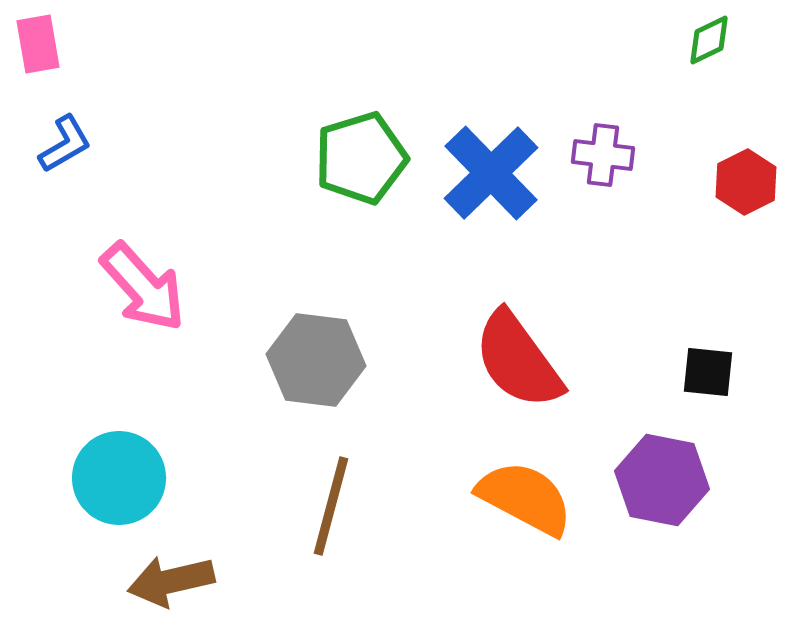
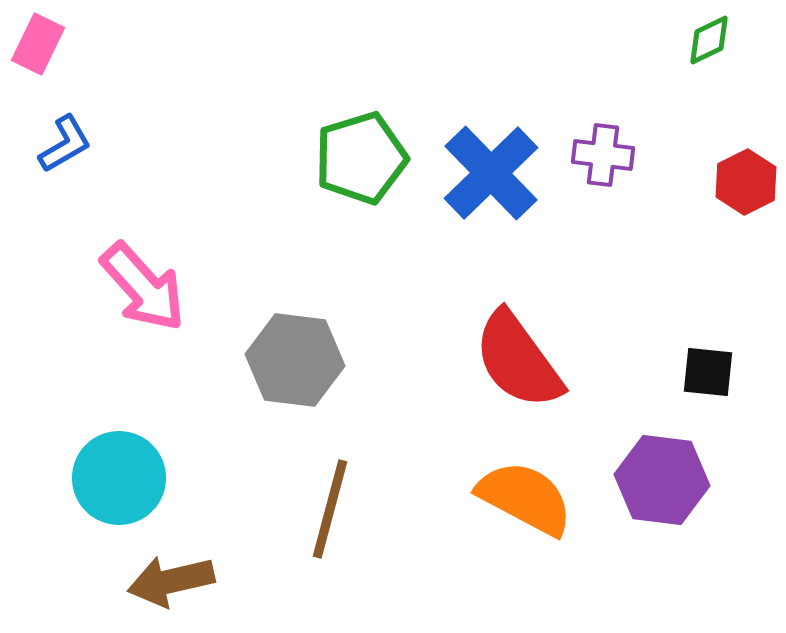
pink rectangle: rotated 36 degrees clockwise
gray hexagon: moved 21 px left
purple hexagon: rotated 4 degrees counterclockwise
brown line: moved 1 px left, 3 px down
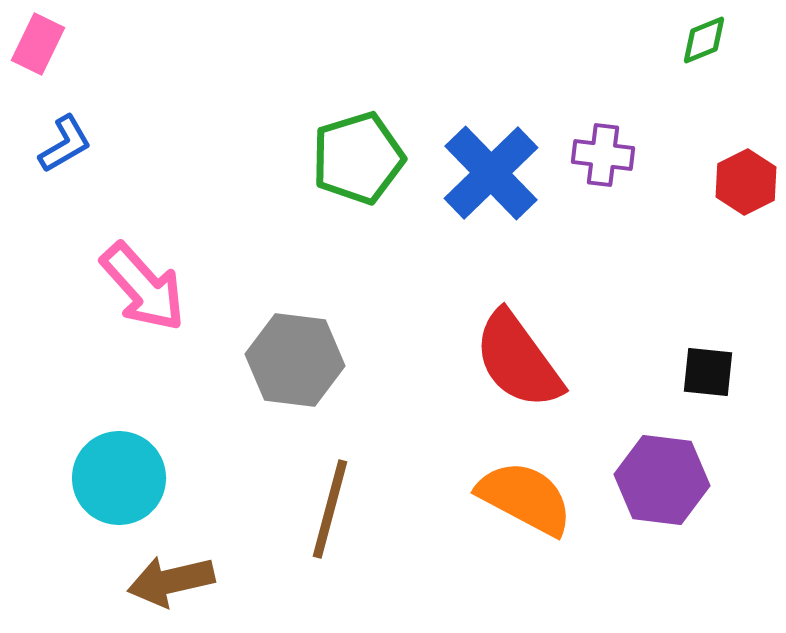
green diamond: moved 5 px left; rotated 4 degrees clockwise
green pentagon: moved 3 px left
